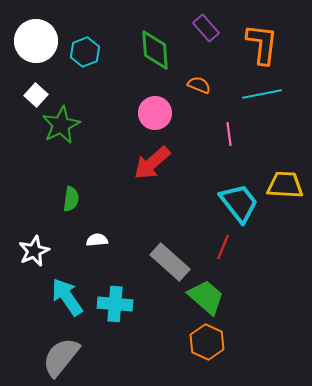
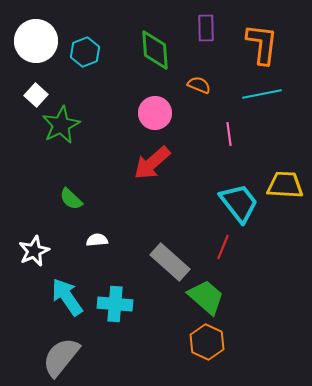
purple rectangle: rotated 40 degrees clockwise
green semicircle: rotated 125 degrees clockwise
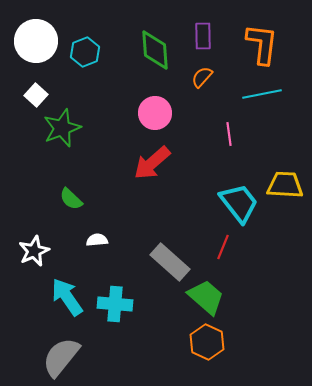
purple rectangle: moved 3 px left, 8 px down
orange semicircle: moved 3 px right, 8 px up; rotated 70 degrees counterclockwise
green star: moved 1 px right, 3 px down; rotated 6 degrees clockwise
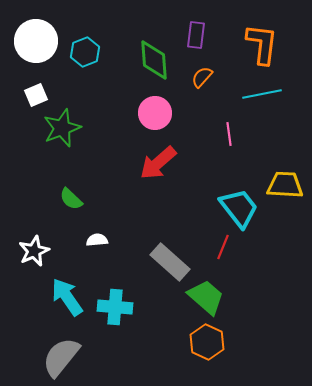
purple rectangle: moved 7 px left, 1 px up; rotated 8 degrees clockwise
green diamond: moved 1 px left, 10 px down
white square: rotated 25 degrees clockwise
red arrow: moved 6 px right
cyan trapezoid: moved 5 px down
cyan cross: moved 3 px down
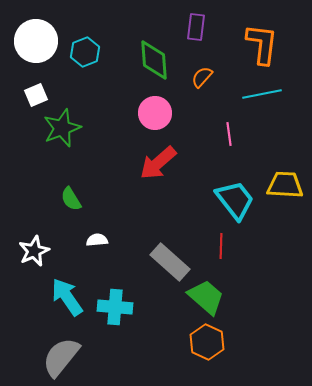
purple rectangle: moved 8 px up
green semicircle: rotated 15 degrees clockwise
cyan trapezoid: moved 4 px left, 8 px up
red line: moved 2 px left, 1 px up; rotated 20 degrees counterclockwise
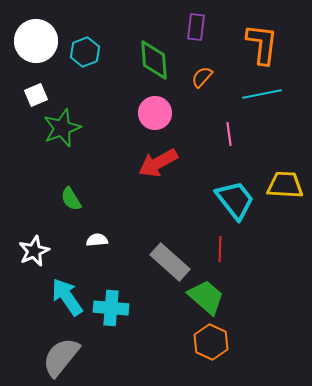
red arrow: rotated 12 degrees clockwise
red line: moved 1 px left, 3 px down
cyan cross: moved 4 px left, 1 px down
orange hexagon: moved 4 px right
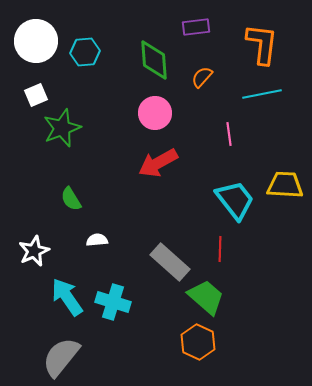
purple rectangle: rotated 76 degrees clockwise
cyan hexagon: rotated 16 degrees clockwise
cyan cross: moved 2 px right, 6 px up; rotated 12 degrees clockwise
orange hexagon: moved 13 px left
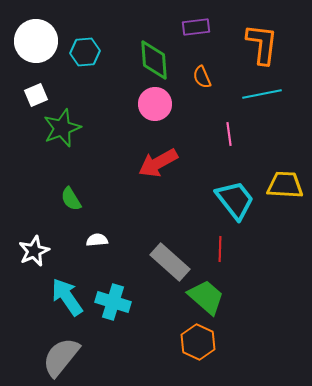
orange semicircle: rotated 65 degrees counterclockwise
pink circle: moved 9 px up
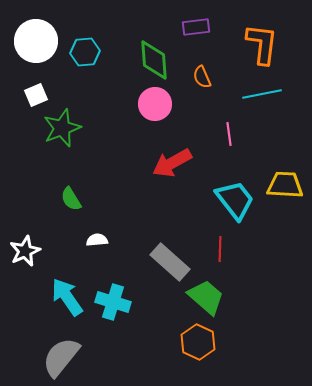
red arrow: moved 14 px right
white star: moved 9 px left
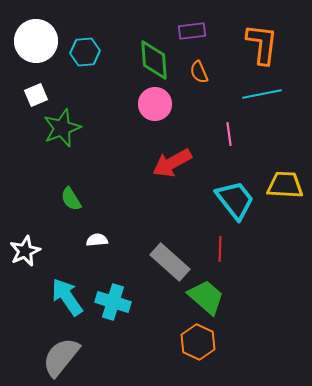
purple rectangle: moved 4 px left, 4 px down
orange semicircle: moved 3 px left, 5 px up
